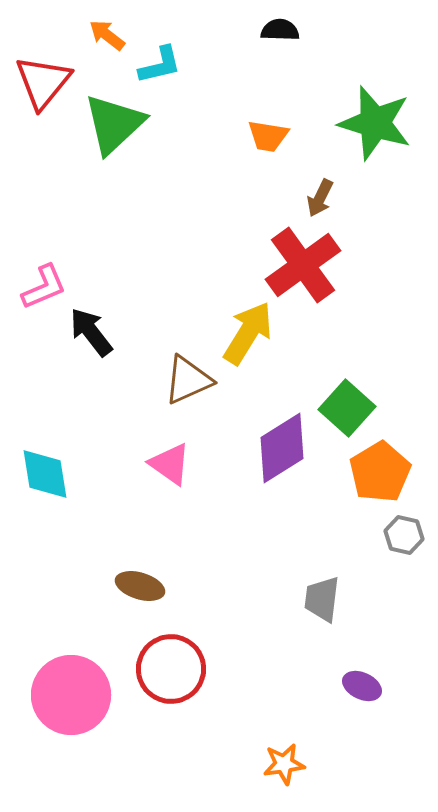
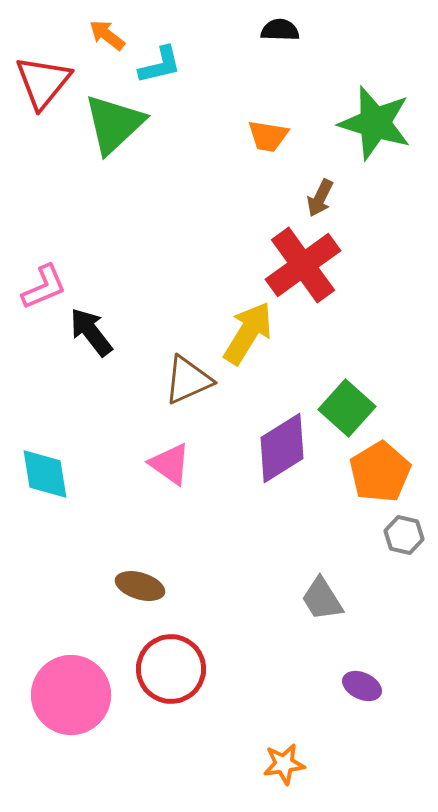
gray trapezoid: rotated 39 degrees counterclockwise
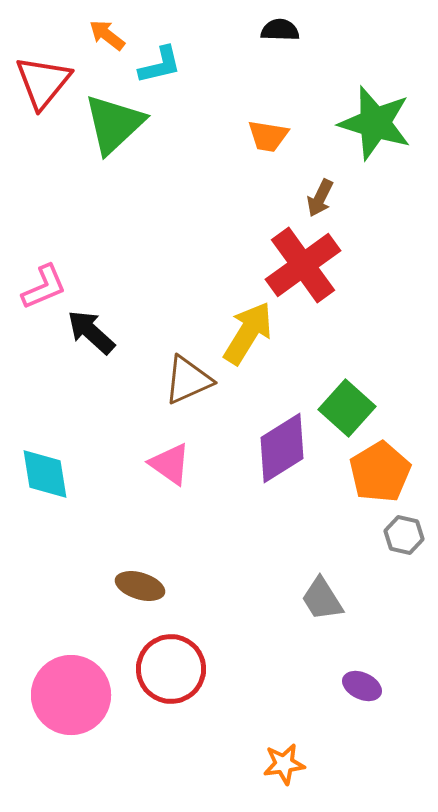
black arrow: rotated 10 degrees counterclockwise
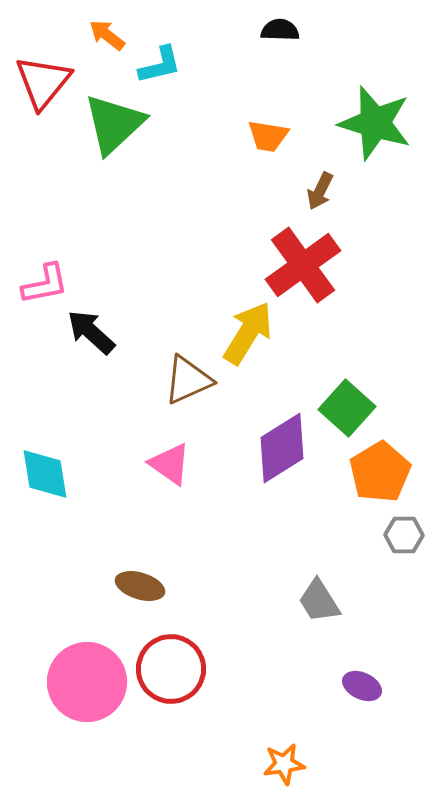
brown arrow: moved 7 px up
pink L-shape: moved 1 px right, 3 px up; rotated 12 degrees clockwise
gray hexagon: rotated 12 degrees counterclockwise
gray trapezoid: moved 3 px left, 2 px down
pink circle: moved 16 px right, 13 px up
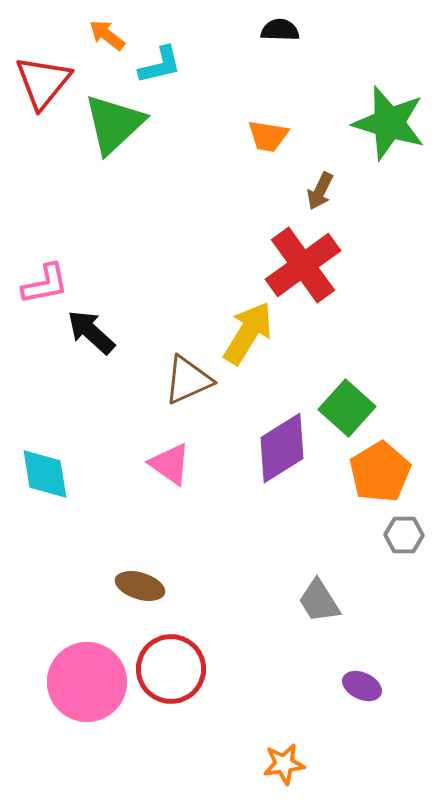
green star: moved 14 px right
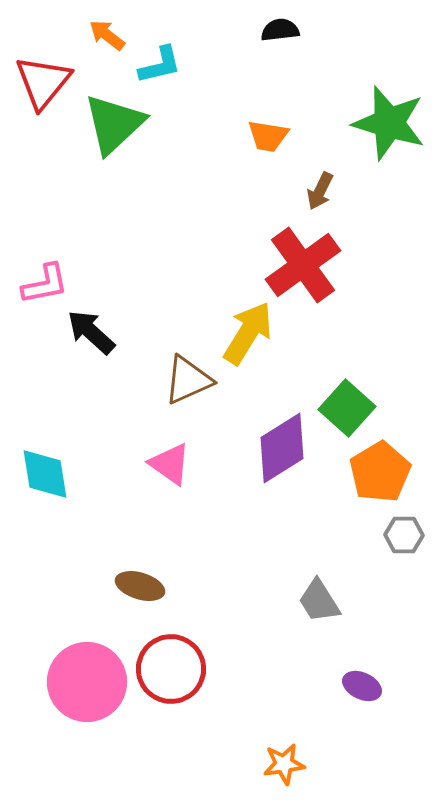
black semicircle: rotated 9 degrees counterclockwise
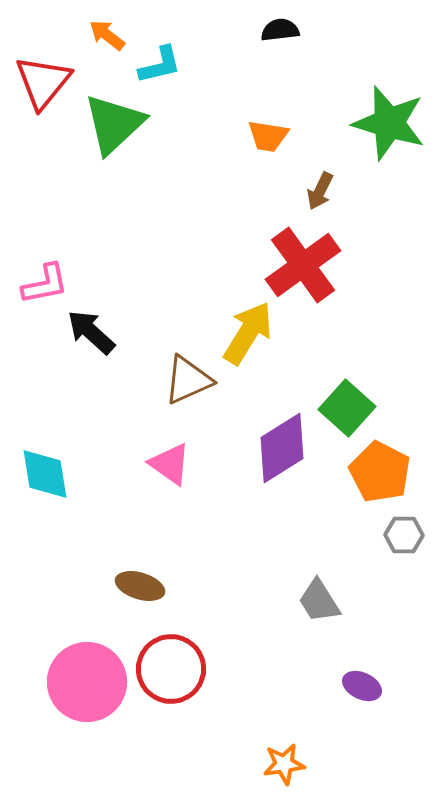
orange pentagon: rotated 14 degrees counterclockwise
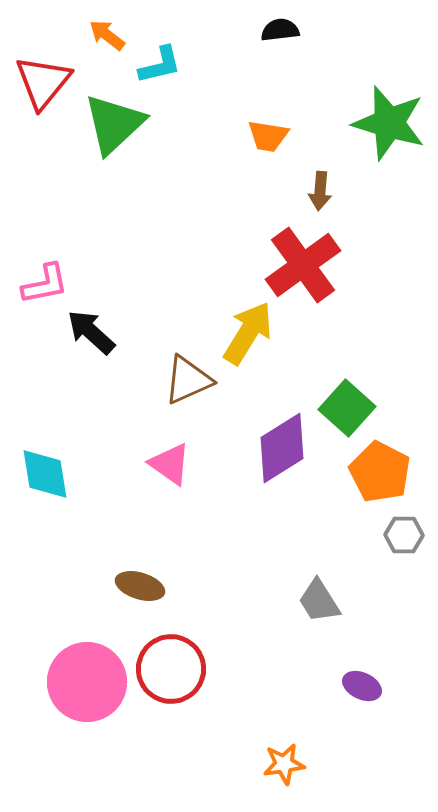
brown arrow: rotated 21 degrees counterclockwise
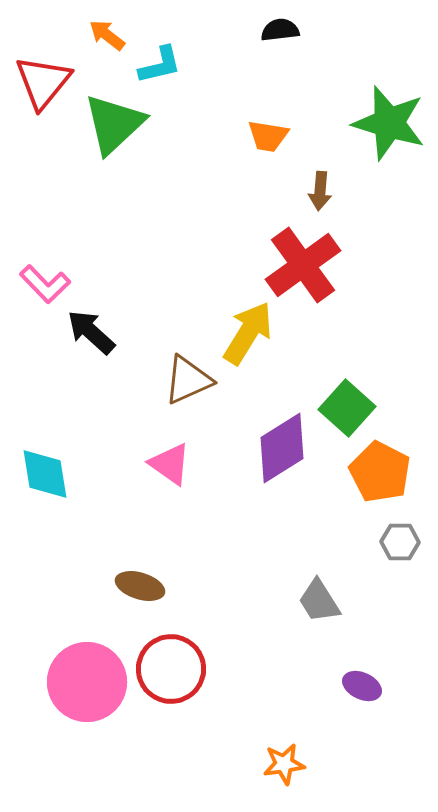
pink L-shape: rotated 57 degrees clockwise
gray hexagon: moved 4 px left, 7 px down
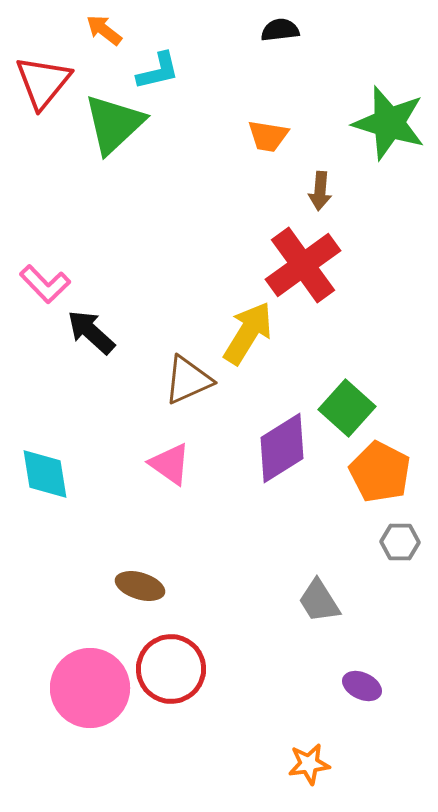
orange arrow: moved 3 px left, 5 px up
cyan L-shape: moved 2 px left, 6 px down
pink circle: moved 3 px right, 6 px down
orange star: moved 25 px right
